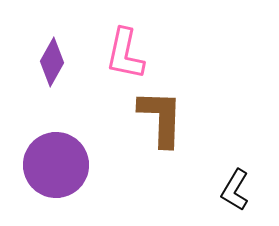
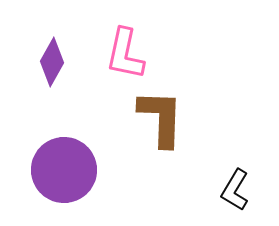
purple circle: moved 8 px right, 5 px down
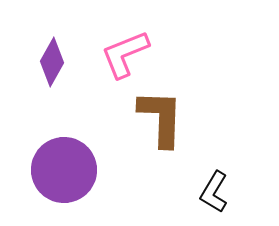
pink L-shape: rotated 56 degrees clockwise
black L-shape: moved 21 px left, 2 px down
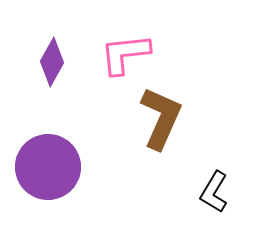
pink L-shape: rotated 16 degrees clockwise
brown L-shape: rotated 22 degrees clockwise
purple circle: moved 16 px left, 3 px up
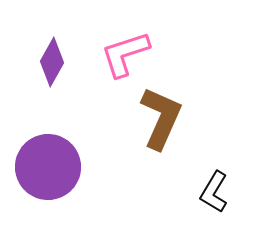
pink L-shape: rotated 12 degrees counterclockwise
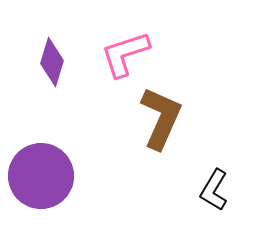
purple diamond: rotated 12 degrees counterclockwise
purple circle: moved 7 px left, 9 px down
black L-shape: moved 2 px up
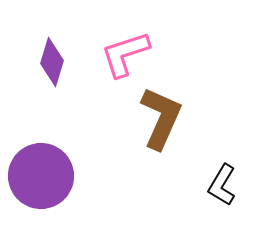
black L-shape: moved 8 px right, 5 px up
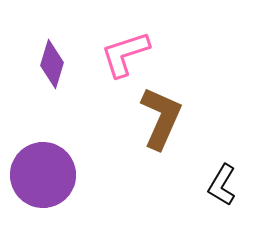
purple diamond: moved 2 px down
purple circle: moved 2 px right, 1 px up
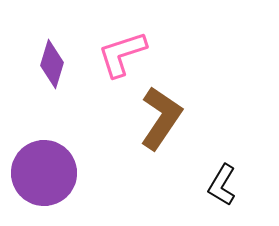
pink L-shape: moved 3 px left
brown L-shape: rotated 10 degrees clockwise
purple circle: moved 1 px right, 2 px up
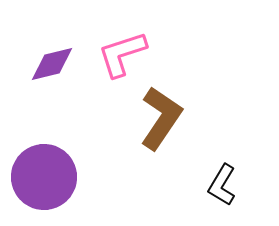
purple diamond: rotated 60 degrees clockwise
purple circle: moved 4 px down
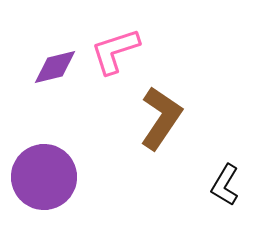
pink L-shape: moved 7 px left, 3 px up
purple diamond: moved 3 px right, 3 px down
black L-shape: moved 3 px right
